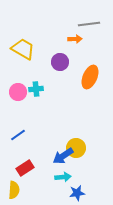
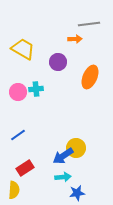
purple circle: moved 2 px left
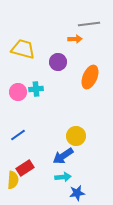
yellow trapezoid: rotated 15 degrees counterclockwise
yellow circle: moved 12 px up
yellow semicircle: moved 1 px left, 10 px up
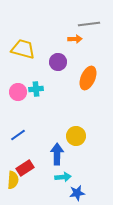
orange ellipse: moved 2 px left, 1 px down
blue arrow: moved 6 px left, 2 px up; rotated 125 degrees clockwise
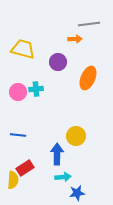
blue line: rotated 42 degrees clockwise
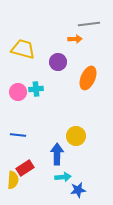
blue star: moved 1 px right, 3 px up
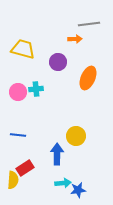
cyan arrow: moved 6 px down
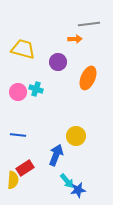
cyan cross: rotated 24 degrees clockwise
blue arrow: moved 1 px left, 1 px down; rotated 20 degrees clockwise
cyan arrow: moved 4 px right, 2 px up; rotated 56 degrees clockwise
